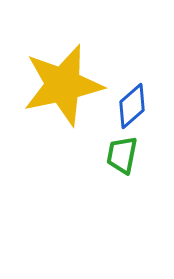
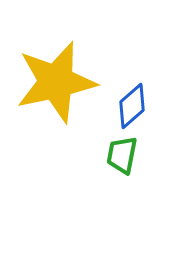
yellow star: moved 7 px left, 3 px up
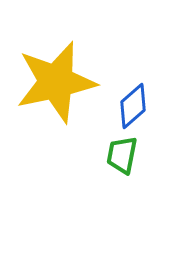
blue diamond: moved 1 px right
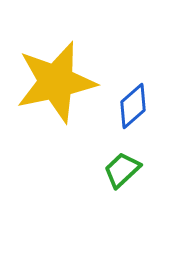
green trapezoid: moved 15 px down; rotated 36 degrees clockwise
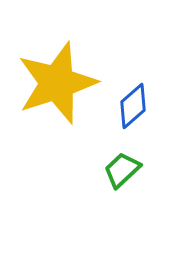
yellow star: moved 1 px right, 1 px down; rotated 6 degrees counterclockwise
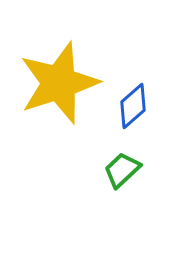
yellow star: moved 2 px right
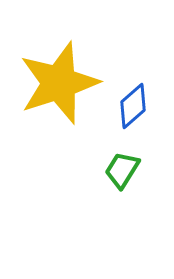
green trapezoid: rotated 15 degrees counterclockwise
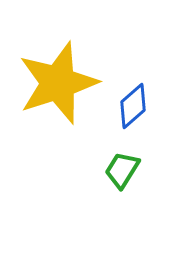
yellow star: moved 1 px left
